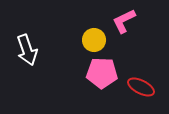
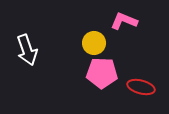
pink L-shape: rotated 48 degrees clockwise
yellow circle: moved 3 px down
red ellipse: rotated 12 degrees counterclockwise
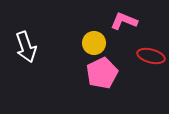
white arrow: moved 1 px left, 3 px up
pink pentagon: rotated 28 degrees counterclockwise
red ellipse: moved 10 px right, 31 px up
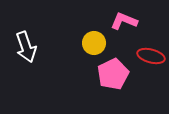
pink pentagon: moved 11 px right, 1 px down
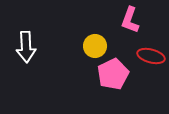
pink L-shape: moved 6 px right, 1 px up; rotated 92 degrees counterclockwise
yellow circle: moved 1 px right, 3 px down
white arrow: rotated 16 degrees clockwise
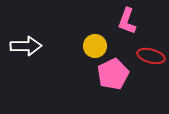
pink L-shape: moved 3 px left, 1 px down
white arrow: moved 1 px up; rotated 88 degrees counterclockwise
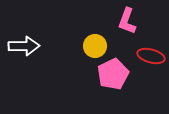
white arrow: moved 2 px left
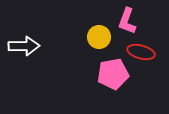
yellow circle: moved 4 px right, 9 px up
red ellipse: moved 10 px left, 4 px up
pink pentagon: rotated 16 degrees clockwise
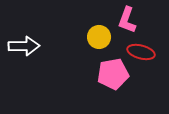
pink L-shape: moved 1 px up
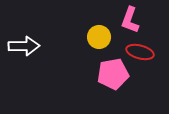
pink L-shape: moved 3 px right
red ellipse: moved 1 px left
